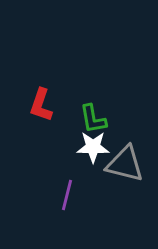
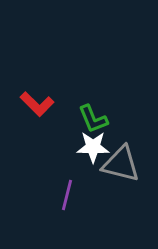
red L-shape: moved 4 px left, 1 px up; rotated 64 degrees counterclockwise
green L-shape: rotated 12 degrees counterclockwise
gray triangle: moved 4 px left
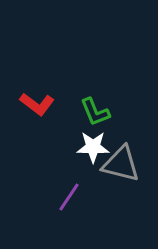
red L-shape: rotated 8 degrees counterclockwise
green L-shape: moved 2 px right, 7 px up
purple line: moved 2 px right, 2 px down; rotated 20 degrees clockwise
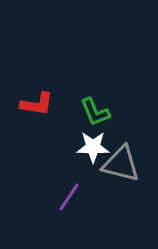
red L-shape: rotated 28 degrees counterclockwise
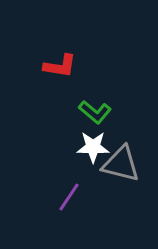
red L-shape: moved 23 px right, 38 px up
green L-shape: rotated 28 degrees counterclockwise
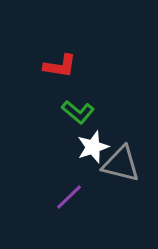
green L-shape: moved 17 px left
white star: rotated 20 degrees counterclockwise
purple line: rotated 12 degrees clockwise
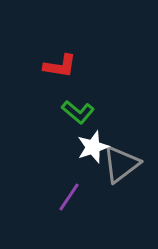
gray triangle: rotated 51 degrees counterclockwise
purple line: rotated 12 degrees counterclockwise
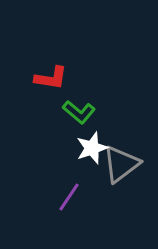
red L-shape: moved 9 px left, 12 px down
green L-shape: moved 1 px right
white star: moved 1 px left, 1 px down
